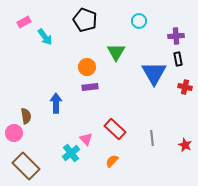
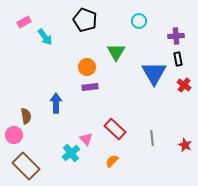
red cross: moved 1 px left, 2 px up; rotated 24 degrees clockwise
pink circle: moved 2 px down
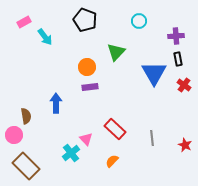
green triangle: rotated 12 degrees clockwise
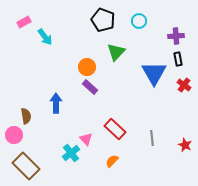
black pentagon: moved 18 px right
purple rectangle: rotated 49 degrees clockwise
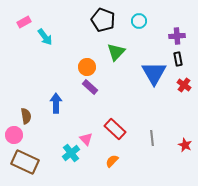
purple cross: moved 1 px right
brown rectangle: moved 1 px left, 4 px up; rotated 20 degrees counterclockwise
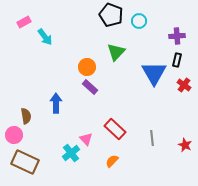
black pentagon: moved 8 px right, 5 px up
black rectangle: moved 1 px left, 1 px down; rotated 24 degrees clockwise
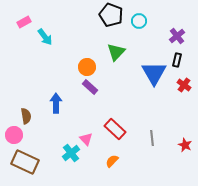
purple cross: rotated 35 degrees counterclockwise
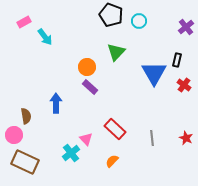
purple cross: moved 9 px right, 9 px up
red star: moved 1 px right, 7 px up
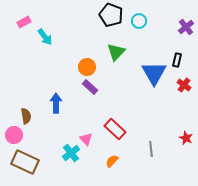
gray line: moved 1 px left, 11 px down
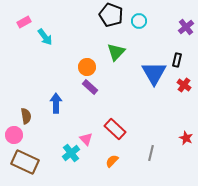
gray line: moved 4 px down; rotated 21 degrees clockwise
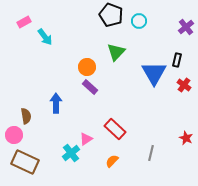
pink triangle: rotated 40 degrees clockwise
